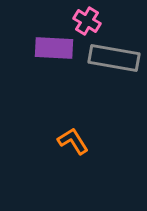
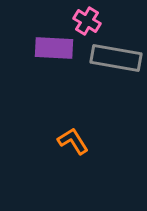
gray rectangle: moved 2 px right
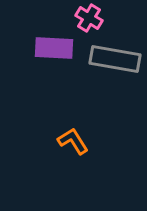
pink cross: moved 2 px right, 3 px up
gray rectangle: moved 1 px left, 1 px down
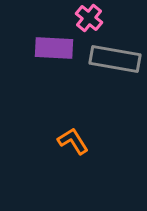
pink cross: rotated 8 degrees clockwise
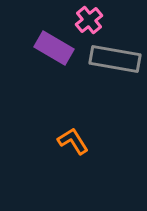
pink cross: moved 2 px down; rotated 12 degrees clockwise
purple rectangle: rotated 27 degrees clockwise
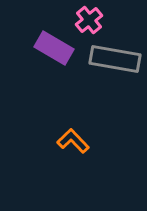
orange L-shape: rotated 12 degrees counterclockwise
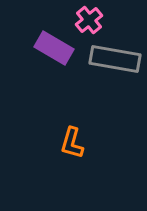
orange L-shape: moved 1 px left, 2 px down; rotated 120 degrees counterclockwise
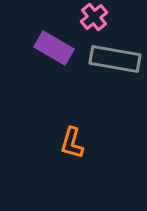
pink cross: moved 5 px right, 3 px up
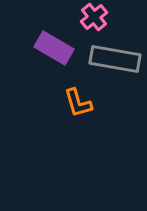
orange L-shape: moved 6 px right, 40 px up; rotated 32 degrees counterclockwise
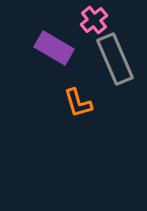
pink cross: moved 3 px down
gray rectangle: rotated 57 degrees clockwise
